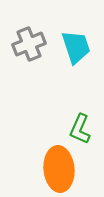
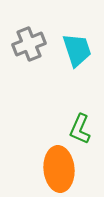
cyan trapezoid: moved 1 px right, 3 px down
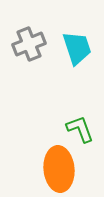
cyan trapezoid: moved 2 px up
green L-shape: rotated 136 degrees clockwise
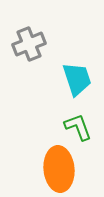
cyan trapezoid: moved 31 px down
green L-shape: moved 2 px left, 2 px up
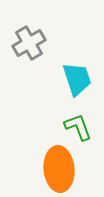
gray cross: moved 1 px up; rotated 8 degrees counterclockwise
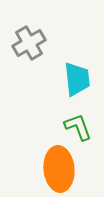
cyan trapezoid: rotated 12 degrees clockwise
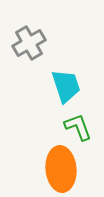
cyan trapezoid: moved 11 px left, 7 px down; rotated 12 degrees counterclockwise
orange ellipse: moved 2 px right
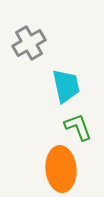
cyan trapezoid: rotated 6 degrees clockwise
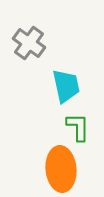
gray cross: rotated 24 degrees counterclockwise
green L-shape: rotated 20 degrees clockwise
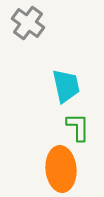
gray cross: moved 1 px left, 20 px up
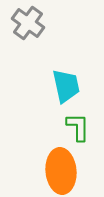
orange ellipse: moved 2 px down
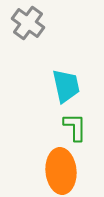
green L-shape: moved 3 px left
